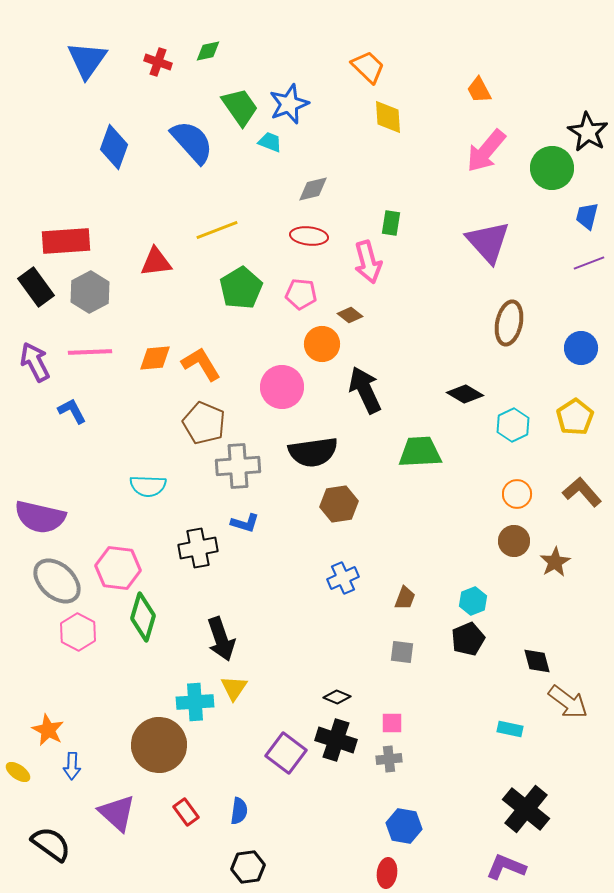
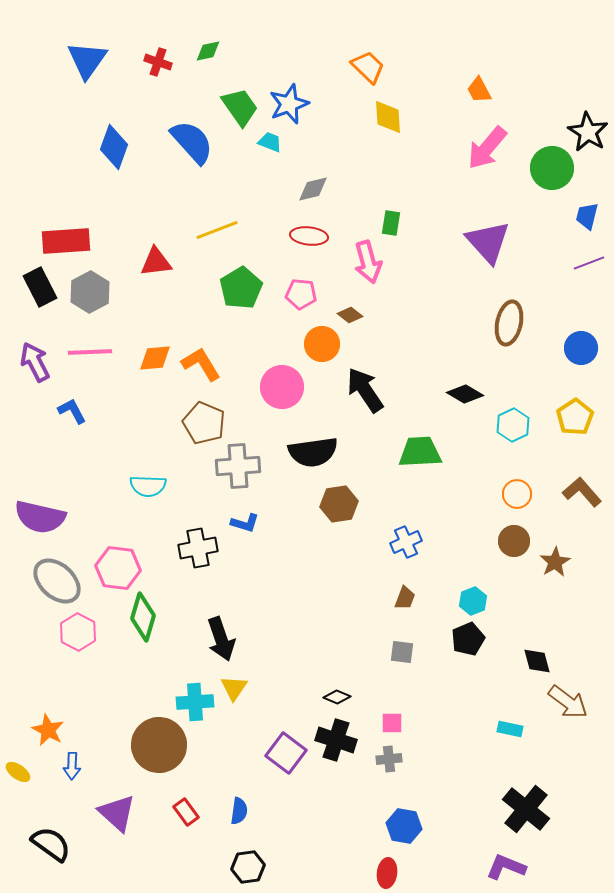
pink arrow at (486, 151): moved 1 px right, 3 px up
black rectangle at (36, 287): moved 4 px right; rotated 9 degrees clockwise
black arrow at (365, 390): rotated 9 degrees counterclockwise
blue cross at (343, 578): moved 63 px right, 36 px up
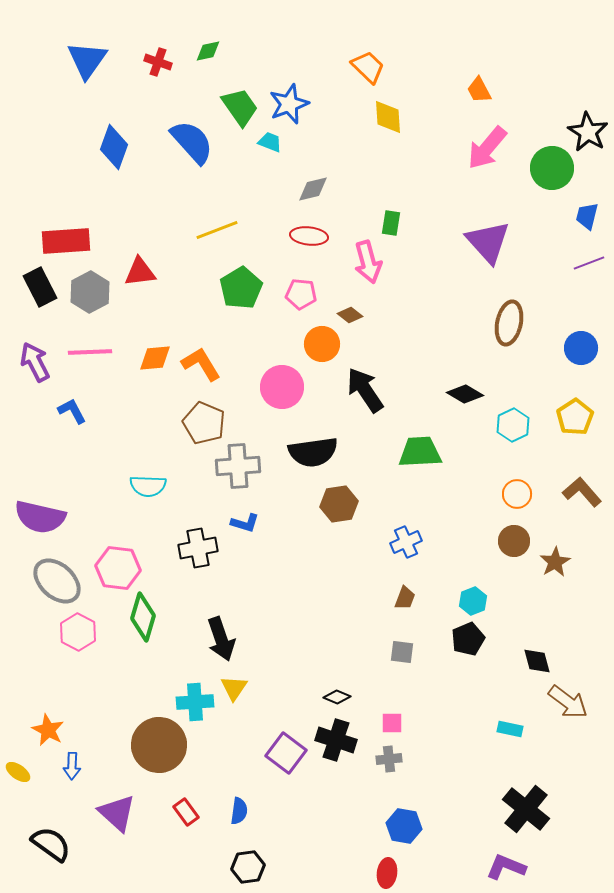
red triangle at (156, 262): moved 16 px left, 10 px down
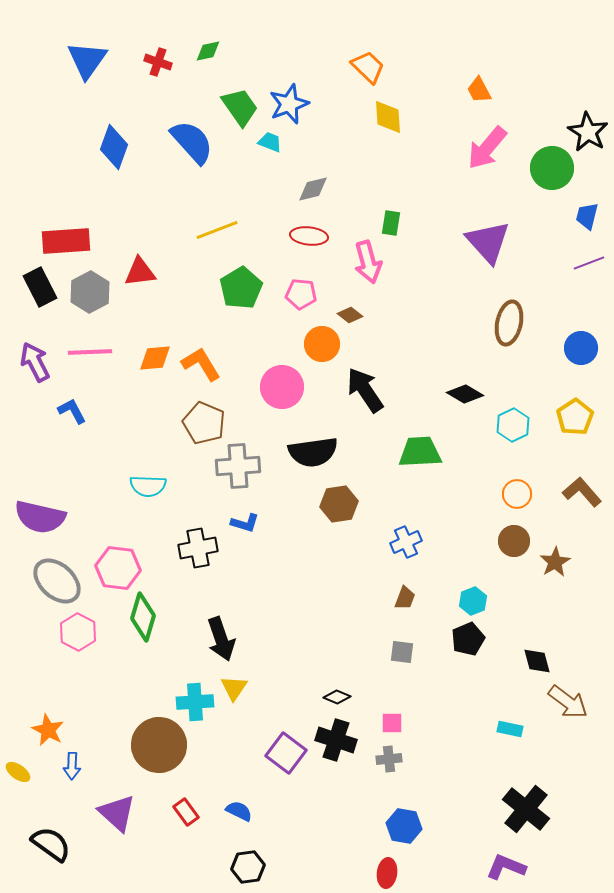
blue semicircle at (239, 811): rotated 72 degrees counterclockwise
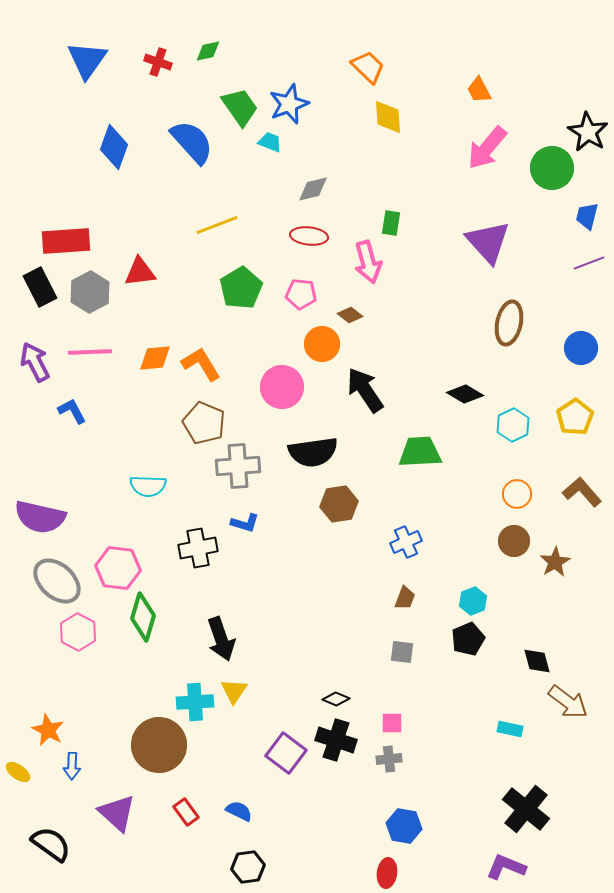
yellow line at (217, 230): moved 5 px up
yellow triangle at (234, 688): moved 3 px down
black diamond at (337, 697): moved 1 px left, 2 px down
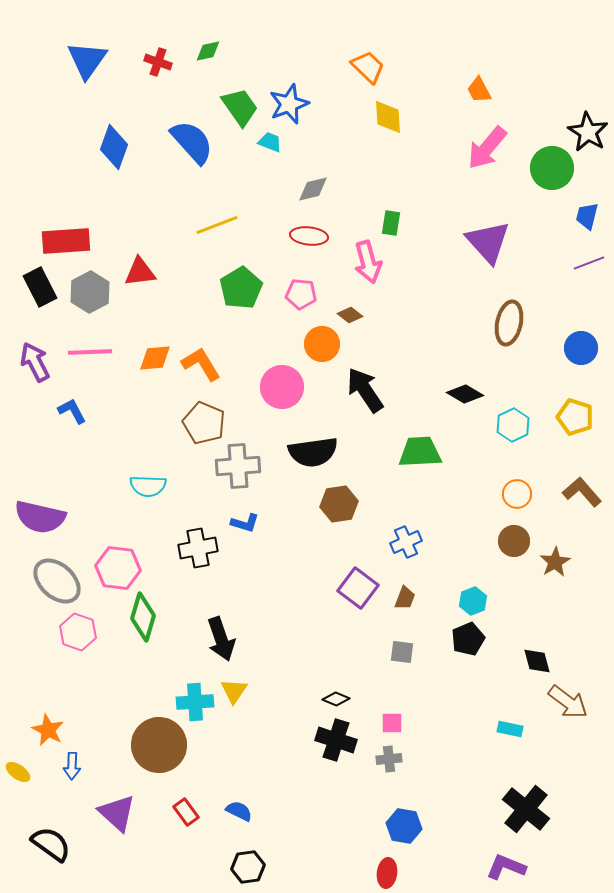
yellow pentagon at (575, 417): rotated 21 degrees counterclockwise
pink hexagon at (78, 632): rotated 9 degrees counterclockwise
purple square at (286, 753): moved 72 px right, 165 px up
